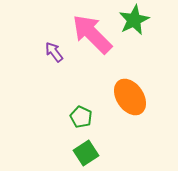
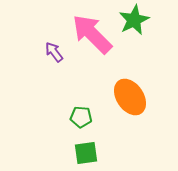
green pentagon: rotated 20 degrees counterclockwise
green square: rotated 25 degrees clockwise
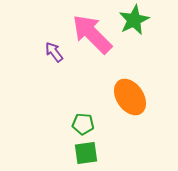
green pentagon: moved 2 px right, 7 px down
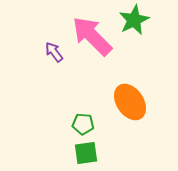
pink arrow: moved 2 px down
orange ellipse: moved 5 px down
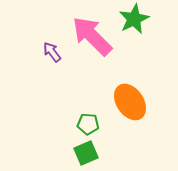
green star: moved 1 px up
purple arrow: moved 2 px left
green pentagon: moved 5 px right
green square: rotated 15 degrees counterclockwise
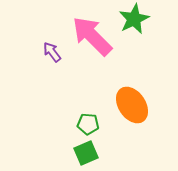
orange ellipse: moved 2 px right, 3 px down
